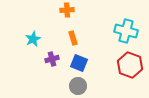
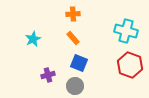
orange cross: moved 6 px right, 4 px down
orange rectangle: rotated 24 degrees counterclockwise
purple cross: moved 4 px left, 16 px down
gray circle: moved 3 px left
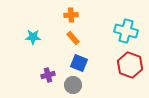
orange cross: moved 2 px left, 1 px down
cyan star: moved 2 px up; rotated 28 degrees clockwise
gray circle: moved 2 px left, 1 px up
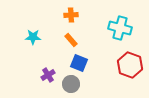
cyan cross: moved 6 px left, 3 px up
orange rectangle: moved 2 px left, 2 px down
purple cross: rotated 16 degrees counterclockwise
gray circle: moved 2 px left, 1 px up
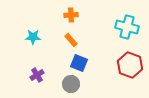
cyan cross: moved 7 px right, 1 px up
purple cross: moved 11 px left
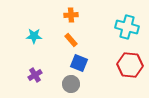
cyan star: moved 1 px right, 1 px up
red hexagon: rotated 15 degrees counterclockwise
purple cross: moved 2 px left
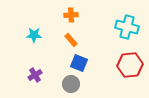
cyan star: moved 1 px up
red hexagon: rotated 10 degrees counterclockwise
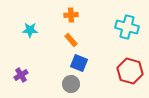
cyan star: moved 4 px left, 5 px up
red hexagon: moved 6 px down; rotated 20 degrees clockwise
purple cross: moved 14 px left
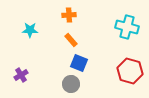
orange cross: moved 2 px left
